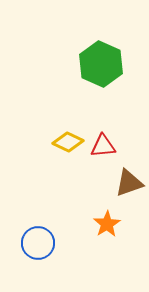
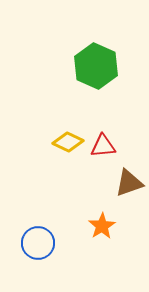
green hexagon: moved 5 px left, 2 px down
orange star: moved 5 px left, 2 px down
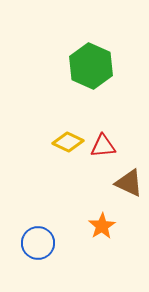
green hexagon: moved 5 px left
brown triangle: rotated 44 degrees clockwise
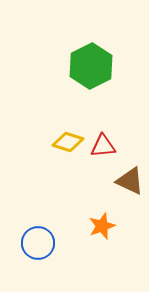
green hexagon: rotated 9 degrees clockwise
yellow diamond: rotated 8 degrees counterclockwise
brown triangle: moved 1 px right, 2 px up
orange star: rotated 12 degrees clockwise
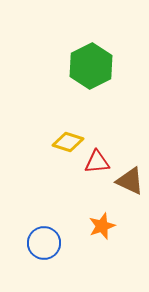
red triangle: moved 6 px left, 16 px down
blue circle: moved 6 px right
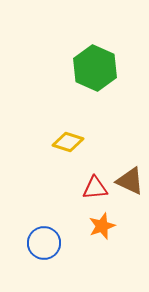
green hexagon: moved 4 px right, 2 px down; rotated 9 degrees counterclockwise
red triangle: moved 2 px left, 26 px down
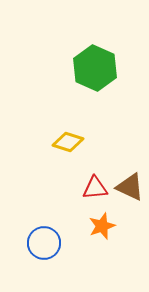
brown triangle: moved 6 px down
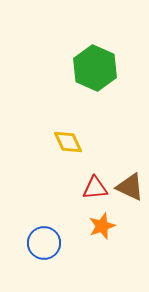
yellow diamond: rotated 48 degrees clockwise
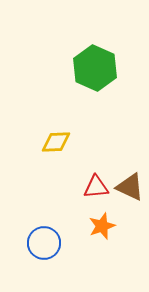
yellow diamond: moved 12 px left; rotated 68 degrees counterclockwise
red triangle: moved 1 px right, 1 px up
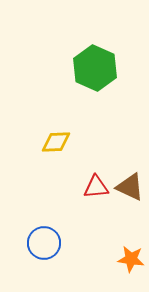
orange star: moved 29 px right, 33 px down; rotated 28 degrees clockwise
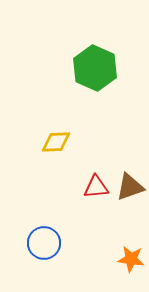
brown triangle: rotated 44 degrees counterclockwise
